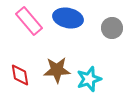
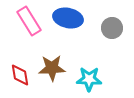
pink rectangle: rotated 8 degrees clockwise
brown star: moved 5 px left, 2 px up
cyan star: rotated 20 degrees clockwise
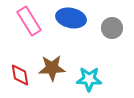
blue ellipse: moved 3 px right
